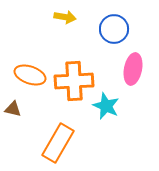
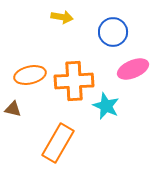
yellow arrow: moved 3 px left
blue circle: moved 1 px left, 3 px down
pink ellipse: rotated 56 degrees clockwise
orange ellipse: rotated 32 degrees counterclockwise
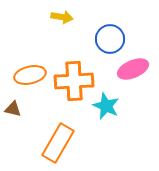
blue circle: moved 3 px left, 7 px down
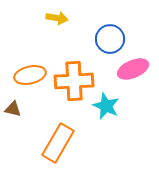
yellow arrow: moved 5 px left, 1 px down
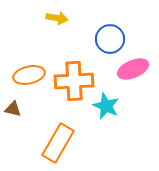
orange ellipse: moved 1 px left
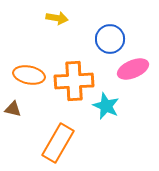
orange ellipse: rotated 24 degrees clockwise
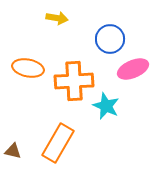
orange ellipse: moved 1 px left, 7 px up
brown triangle: moved 42 px down
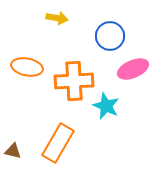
blue circle: moved 3 px up
orange ellipse: moved 1 px left, 1 px up
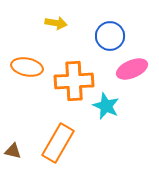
yellow arrow: moved 1 px left, 5 px down
pink ellipse: moved 1 px left
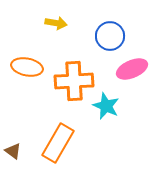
brown triangle: rotated 24 degrees clockwise
